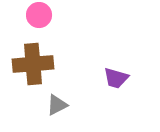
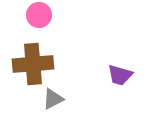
purple trapezoid: moved 4 px right, 3 px up
gray triangle: moved 4 px left, 6 px up
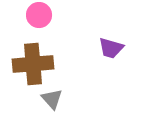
purple trapezoid: moved 9 px left, 27 px up
gray triangle: moved 1 px left; rotated 45 degrees counterclockwise
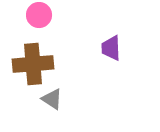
purple trapezoid: rotated 72 degrees clockwise
gray triangle: rotated 15 degrees counterclockwise
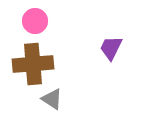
pink circle: moved 4 px left, 6 px down
purple trapezoid: rotated 28 degrees clockwise
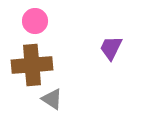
brown cross: moved 1 px left, 1 px down
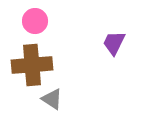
purple trapezoid: moved 3 px right, 5 px up
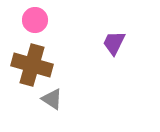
pink circle: moved 1 px up
brown cross: rotated 21 degrees clockwise
